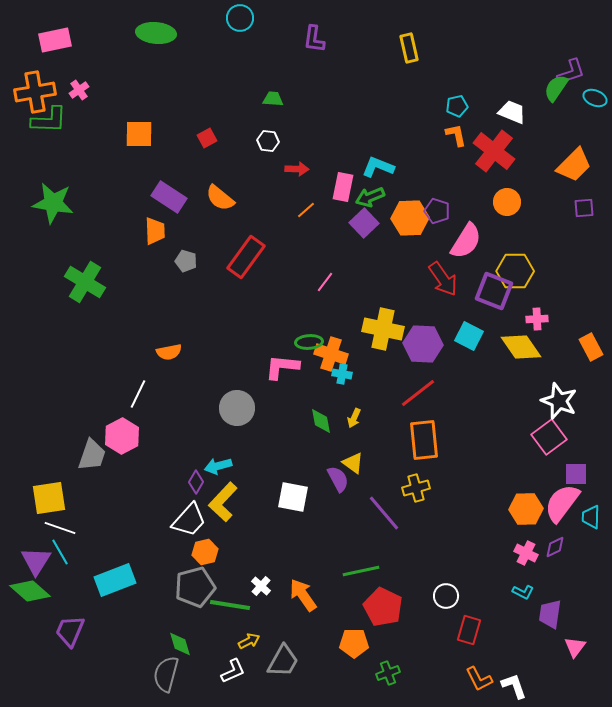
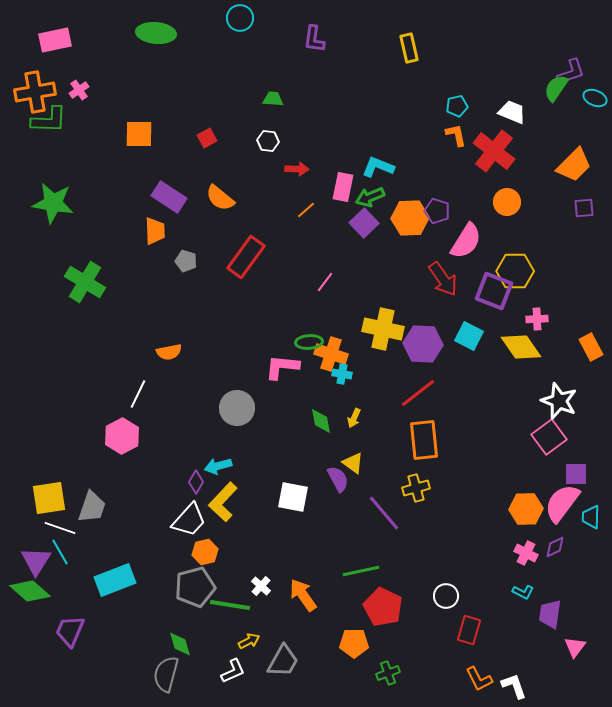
gray trapezoid at (92, 455): moved 52 px down
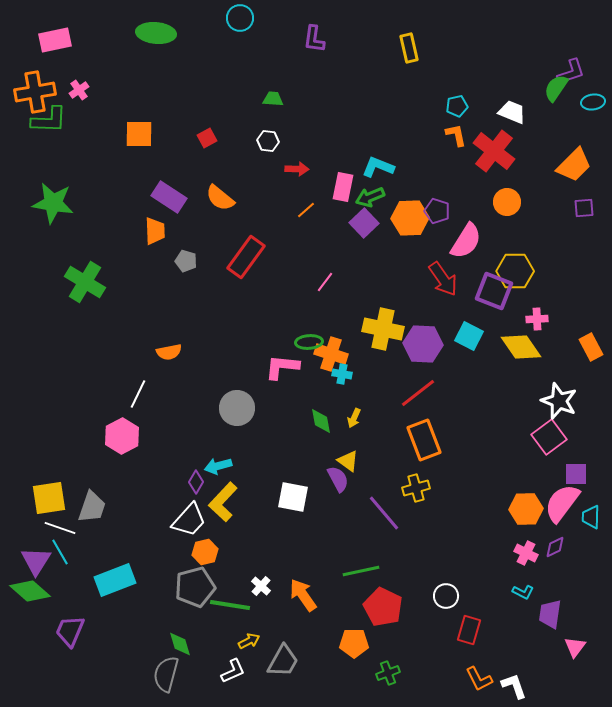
cyan ellipse at (595, 98): moved 2 px left, 4 px down; rotated 30 degrees counterclockwise
orange rectangle at (424, 440): rotated 15 degrees counterclockwise
yellow triangle at (353, 463): moved 5 px left, 2 px up
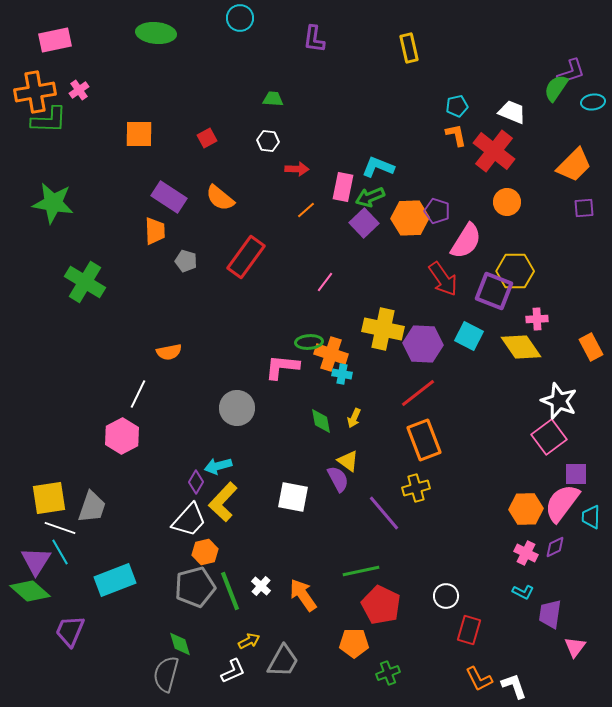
green line at (230, 605): moved 14 px up; rotated 60 degrees clockwise
red pentagon at (383, 607): moved 2 px left, 2 px up
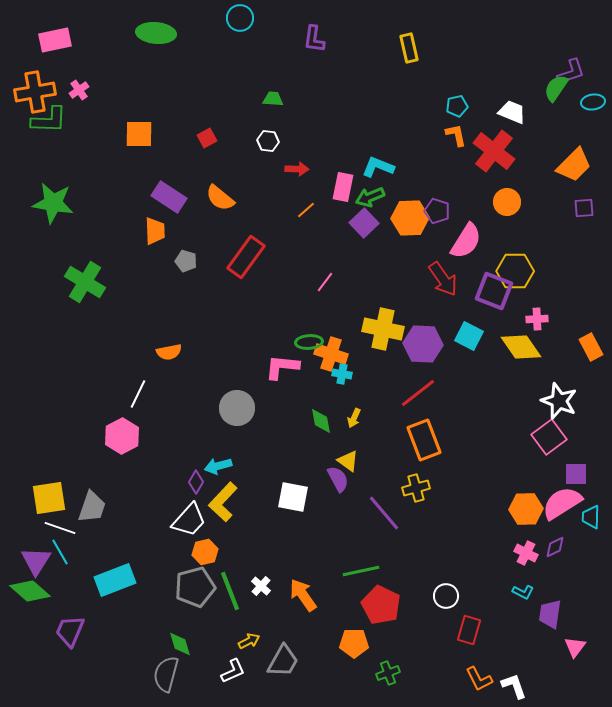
pink semicircle at (562, 503): rotated 21 degrees clockwise
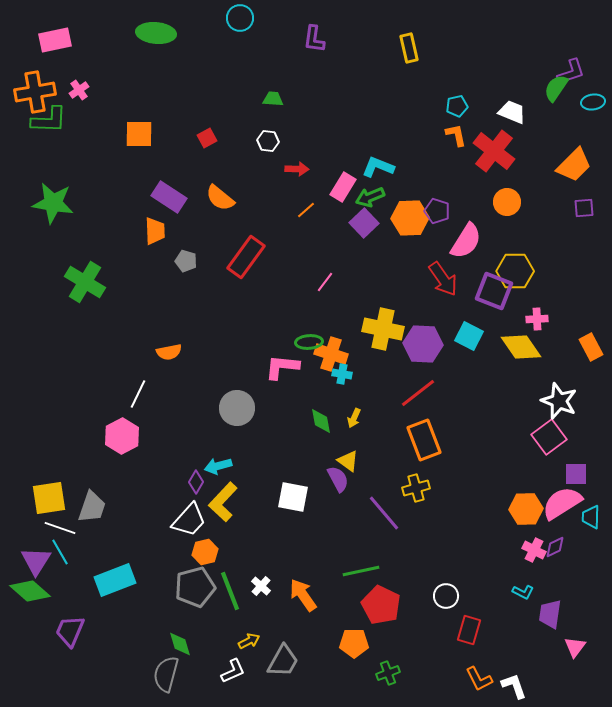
pink rectangle at (343, 187): rotated 20 degrees clockwise
pink cross at (526, 553): moved 8 px right, 3 px up
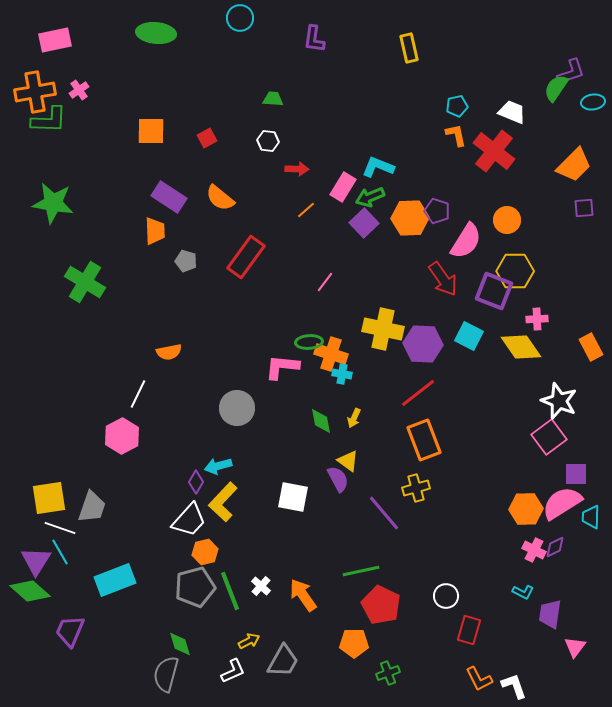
orange square at (139, 134): moved 12 px right, 3 px up
orange circle at (507, 202): moved 18 px down
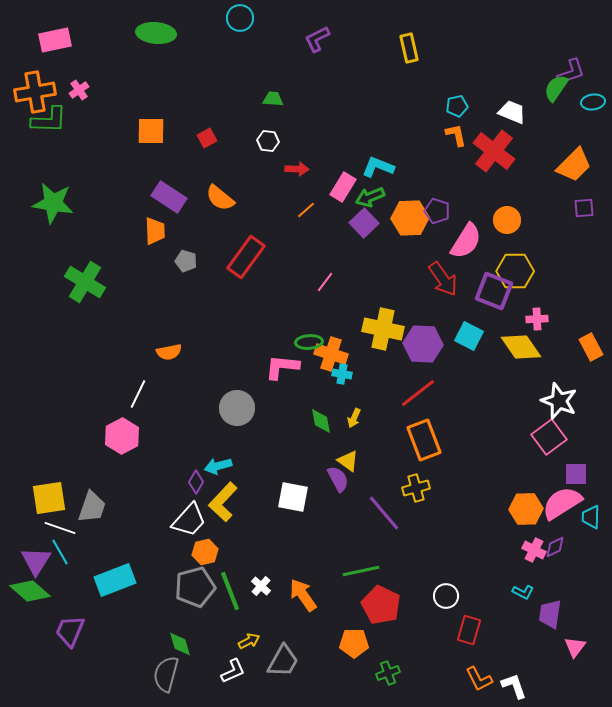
purple L-shape at (314, 39): moved 3 px right; rotated 56 degrees clockwise
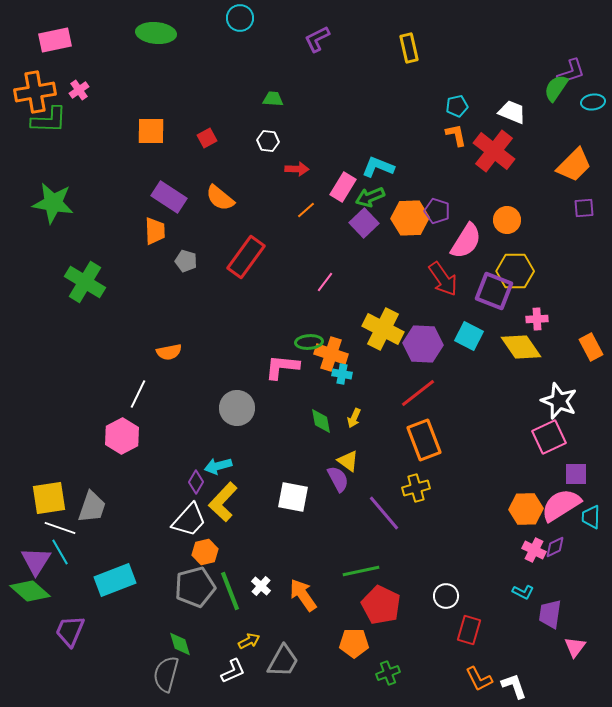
yellow cross at (383, 329): rotated 15 degrees clockwise
pink square at (549, 437): rotated 12 degrees clockwise
pink semicircle at (562, 503): moved 1 px left, 2 px down
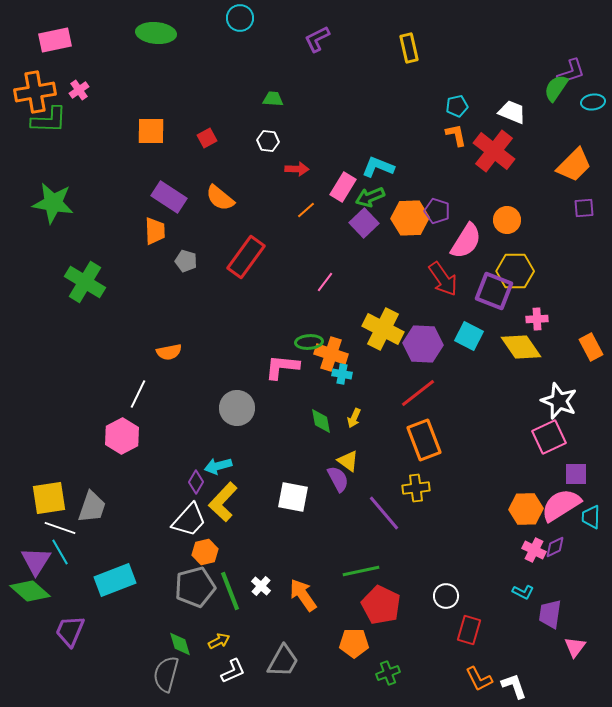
yellow cross at (416, 488): rotated 8 degrees clockwise
yellow arrow at (249, 641): moved 30 px left
